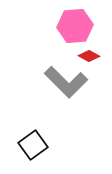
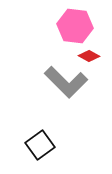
pink hexagon: rotated 12 degrees clockwise
black square: moved 7 px right
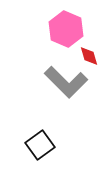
pink hexagon: moved 9 px left, 3 px down; rotated 16 degrees clockwise
red diamond: rotated 45 degrees clockwise
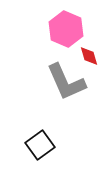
gray L-shape: rotated 21 degrees clockwise
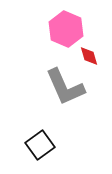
gray L-shape: moved 1 px left, 5 px down
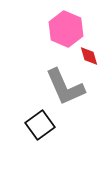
black square: moved 20 px up
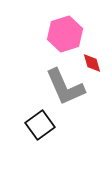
pink hexagon: moved 1 px left, 5 px down; rotated 20 degrees clockwise
red diamond: moved 3 px right, 7 px down
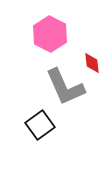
pink hexagon: moved 15 px left; rotated 16 degrees counterclockwise
red diamond: rotated 10 degrees clockwise
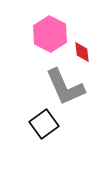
red diamond: moved 10 px left, 11 px up
black square: moved 4 px right, 1 px up
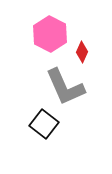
red diamond: rotated 30 degrees clockwise
black square: rotated 16 degrees counterclockwise
